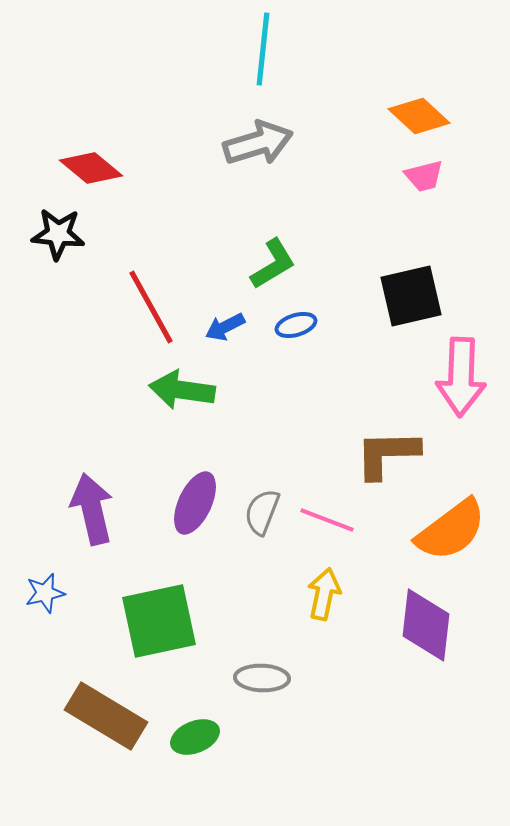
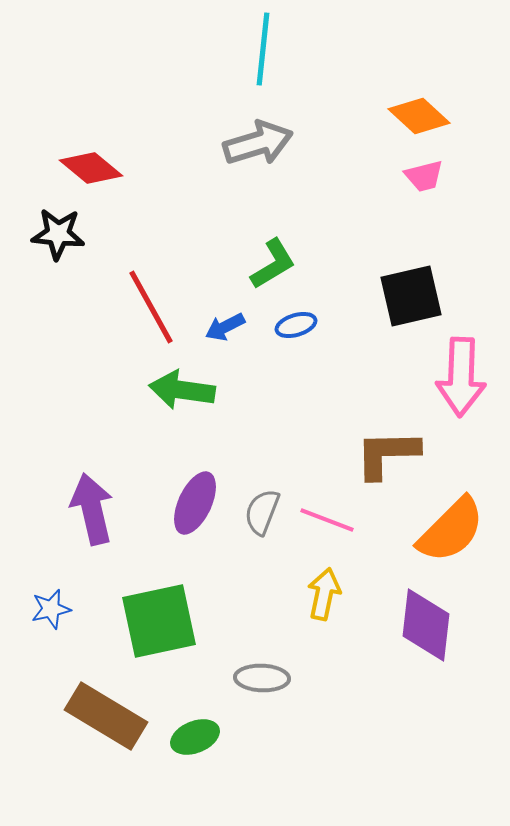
orange semicircle: rotated 8 degrees counterclockwise
blue star: moved 6 px right, 16 px down
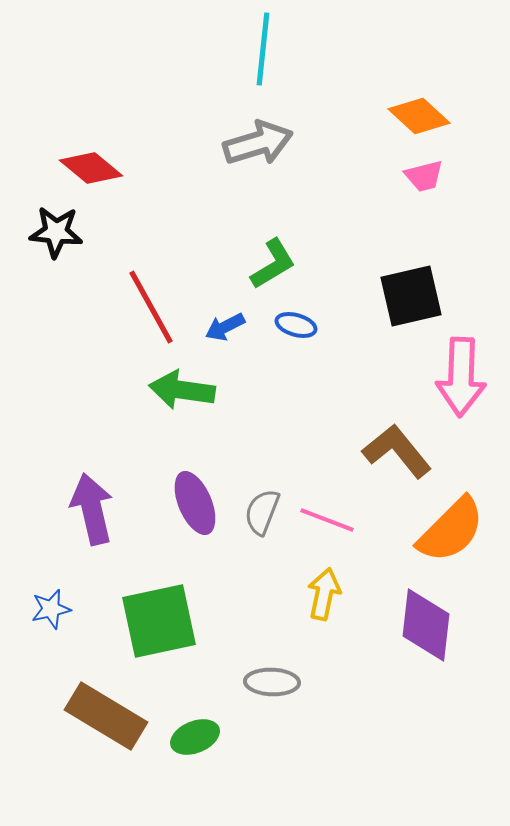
black star: moved 2 px left, 2 px up
blue ellipse: rotated 33 degrees clockwise
brown L-shape: moved 10 px right, 3 px up; rotated 52 degrees clockwise
purple ellipse: rotated 48 degrees counterclockwise
gray ellipse: moved 10 px right, 4 px down
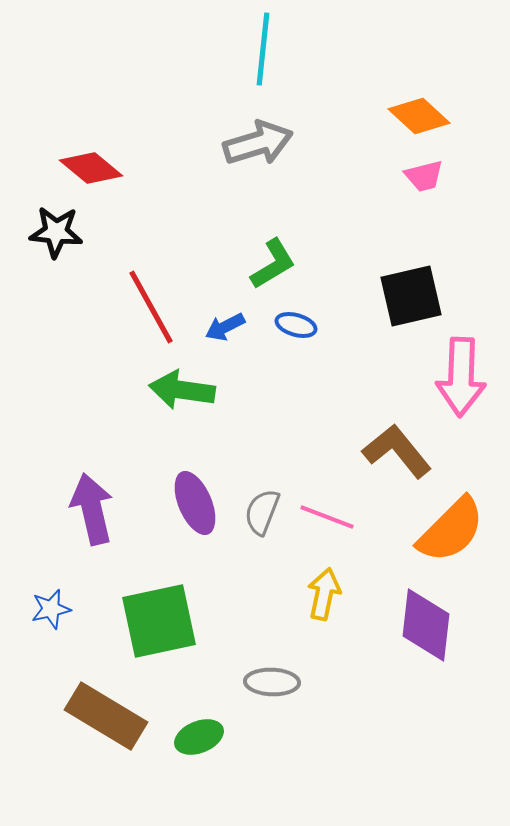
pink line: moved 3 px up
green ellipse: moved 4 px right
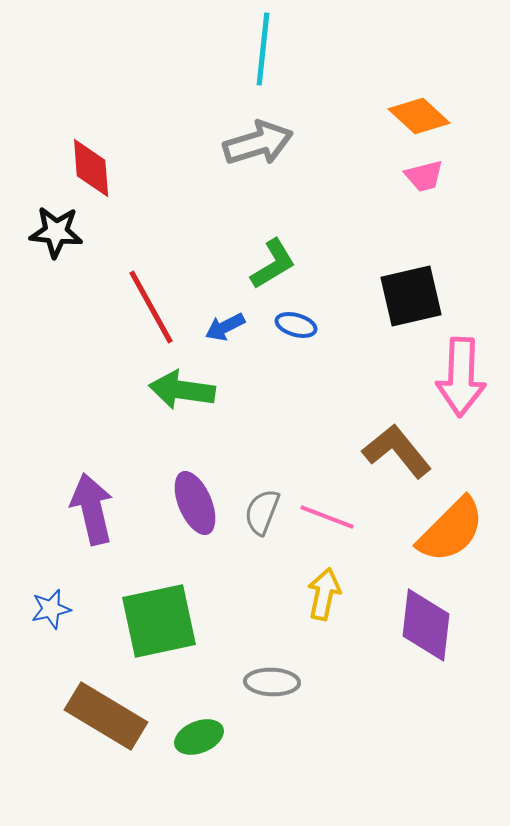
red diamond: rotated 46 degrees clockwise
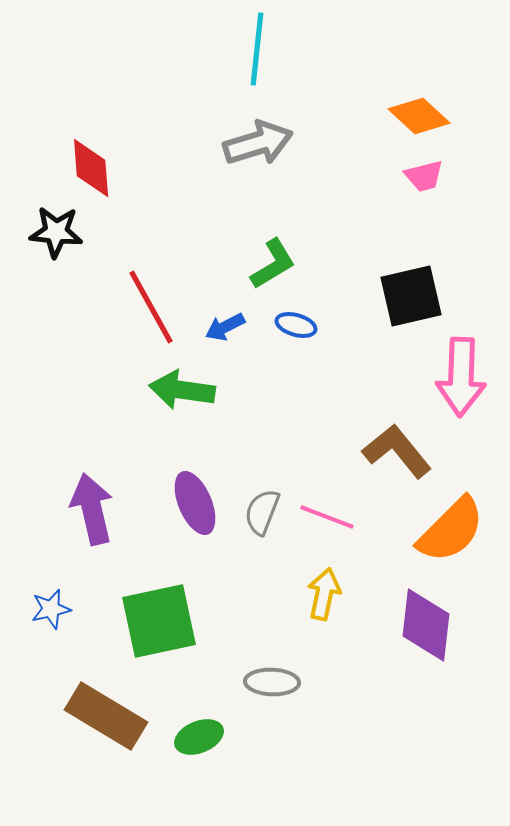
cyan line: moved 6 px left
